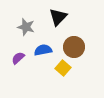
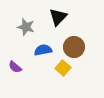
purple semicircle: moved 3 px left, 9 px down; rotated 96 degrees counterclockwise
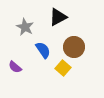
black triangle: rotated 18 degrees clockwise
gray star: moved 1 px left; rotated 12 degrees clockwise
blue semicircle: rotated 66 degrees clockwise
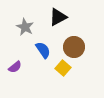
purple semicircle: rotated 80 degrees counterclockwise
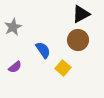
black triangle: moved 23 px right, 3 px up
gray star: moved 12 px left; rotated 18 degrees clockwise
brown circle: moved 4 px right, 7 px up
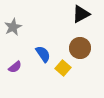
brown circle: moved 2 px right, 8 px down
blue semicircle: moved 4 px down
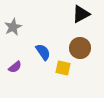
blue semicircle: moved 2 px up
yellow square: rotated 28 degrees counterclockwise
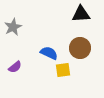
black triangle: rotated 24 degrees clockwise
blue semicircle: moved 6 px right, 1 px down; rotated 30 degrees counterclockwise
yellow square: moved 2 px down; rotated 21 degrees counterclockwise
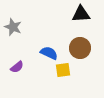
gray star: rotated 24 degrees counterclockwise
purple semicircle: moved 2 px right
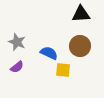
gray star: moved 4 px right, 15 px down
brown circle: moved 2 px up
yellow square: rotated 14 degrees clockwise
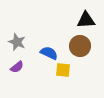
black triangle: moved 5 px right, 6 px down
